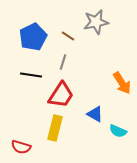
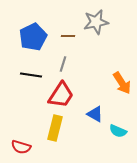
brown line: rotated 32 degrees counterclockwise
gray line: moved 2 px down
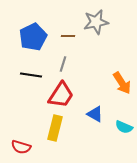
cyan semicircle: moved 6 px right, 4 px up
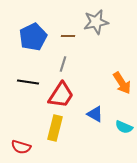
black line: moved 3 px left, 7 px down
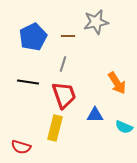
orange arrow: moved 5 px left
red trapezoid: moved 3 px right; rotated 52 degrees counterclockwise
blue triangle: moved 1 px down; rotated 30 degrees counterclockwise
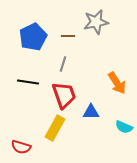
blue triangle: moved 4 px left, 3 px up
yellow rectangle: rotated 15 degrees clockwise
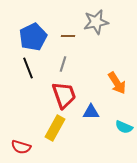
black line: moved 14 px up; rotated 60 degrees clockwise
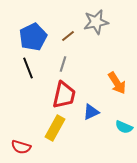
brown line: rotated 40 degrees counterclockwise
red trapezoid: rotated 32 degrees clockwise
blue triangle: rotated 24 degrees counterclockwise
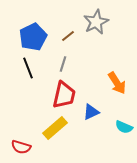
gray star: rotated 15 degrees counterclockwise
yellow rectangle: rotated 20 degrees clockwise
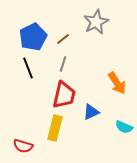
brown line: moved 5 px left, 3 px down
yellow rectangle: rotated 35 degrees counterclockwise
red semicircle: moved 2 px right, 1 px up
